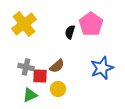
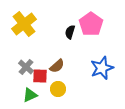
gray cross: rotated 28 degrees clockwise
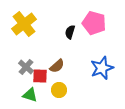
pink pentagon: moved 3 px right, 1 px up; rotated 20 degrees counterclockwise
yellow circle: moved 1 px right, 1 px down
green triangle: rotated 42 degrees clockwise
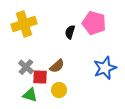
yellow cross: rotated 20 degrees clockwise
blue star: moved 3 px right
red square: moved 1 px down
